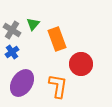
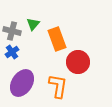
gray cross: moved 1 px down; rotated 18 degrees counterclockwise
red circle: moved 3 px left, 2 px up
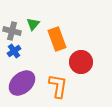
blue cross: moved 2 px right, 1 px up
red circle: moved 3 px right
purple ellipse: rotated 16 degrees clockwise
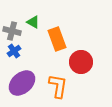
green triangle: moved 2 px up; rotated 40 degrees counterclockwise
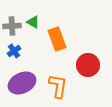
gray cross: moved 5 px up; rotated 18 degrees counterclockwise
red circle: moved 7 px right, 3 px down
purple ellipse: rotated 16 degrees clockwise
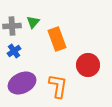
green triangle: rotated 40 degrees clockwise
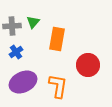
orange rectangle: rotated 30 degrees clockwise
blue cross: moved 2 px right, 1 px down
purple ellipse: moved 1 px right, 1 px up
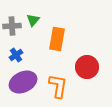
green triangle: moved 2 px up
blue cross: moved 3 px down
red circle: moved 1 px left, 2 px down
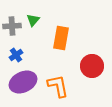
orange rectangle: moved 4 px right, 1 px up
red circle: moved 5 px right, 1 px up
orange L-shape: rotated 20 degrees counterclockwise
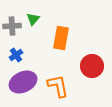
green triangle: moved 1 px up
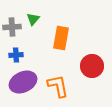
gray cross: moved 1 px down
blue cross: rotated 32 degrees clockwise
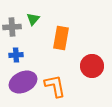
orange L-shape: moved 3 px left
